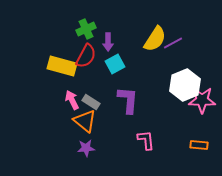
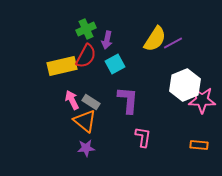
purple arrow: moved 1 px left, 2 px up; rotated 12 degrees clockwise
yellow rectangle: rotated 28 degrees counterclockwise
pink L-shape: moved 3 px left, 3 px up; rotated 15 degrees clockwise
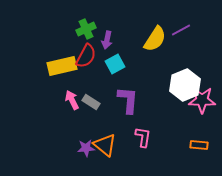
purple line: moved 8 px right, 13 px up
orange triangle: moved 20 px right, 24 px down
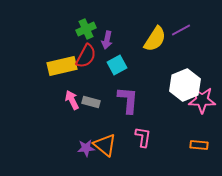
cyan square: moved 2 px right, 1 px down
gray rectangle: rotated 18 degrees counterclockwise
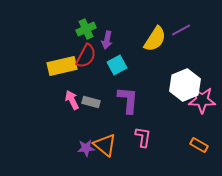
orange rectangle: rotated 24 degrees clockwise
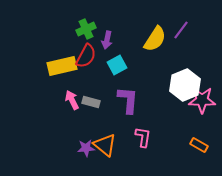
purple line: rotated 24 degrees counterclockwise
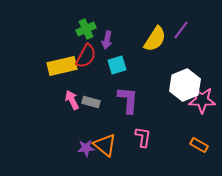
cyan square: rotated 12 degrees clockwise
